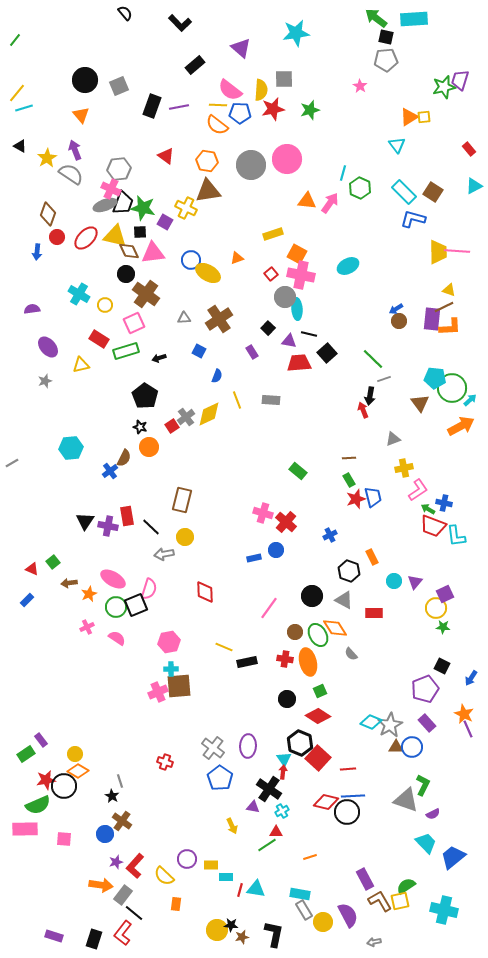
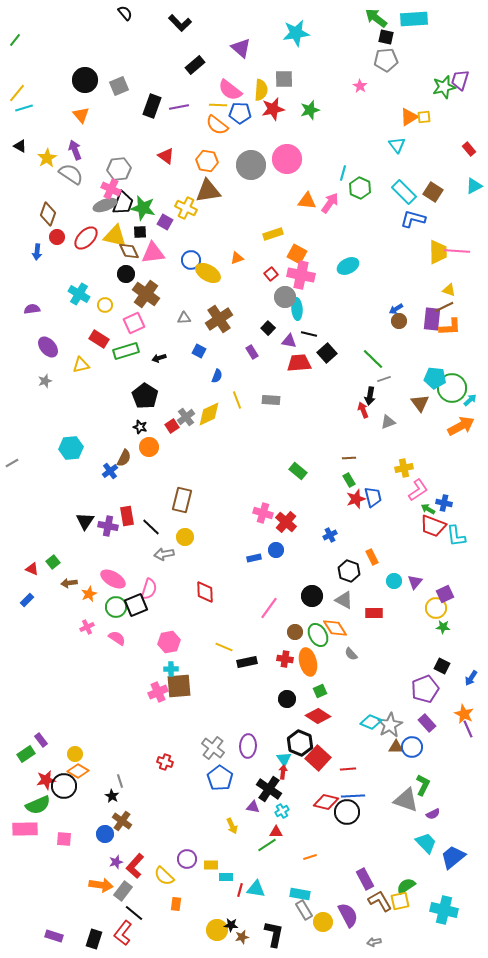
gray triangle at (393, 439): moved 5 px left, 17 px up
gray rectangle at (123, 895): moved 4 px up
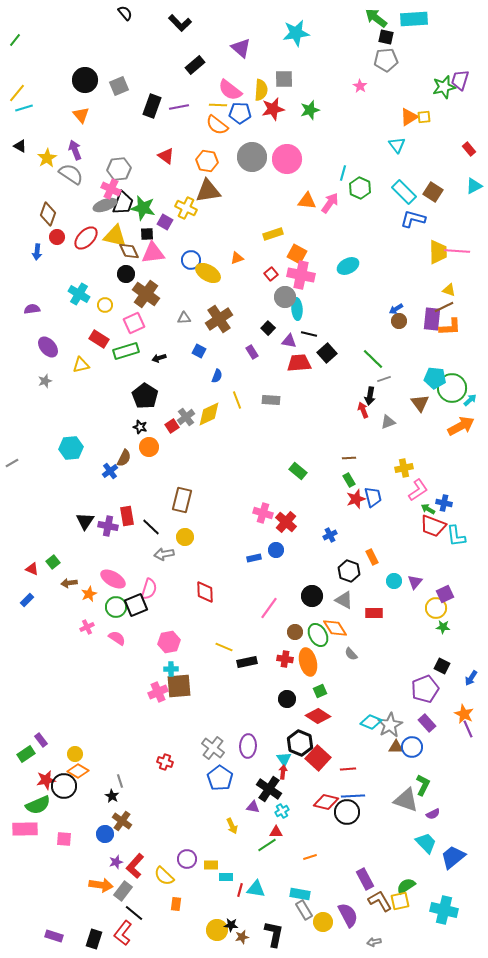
gray circle at (251, 165): moved 1 px right, 8 px up
black square at (140, 232): moved 7 px right, 2 px down
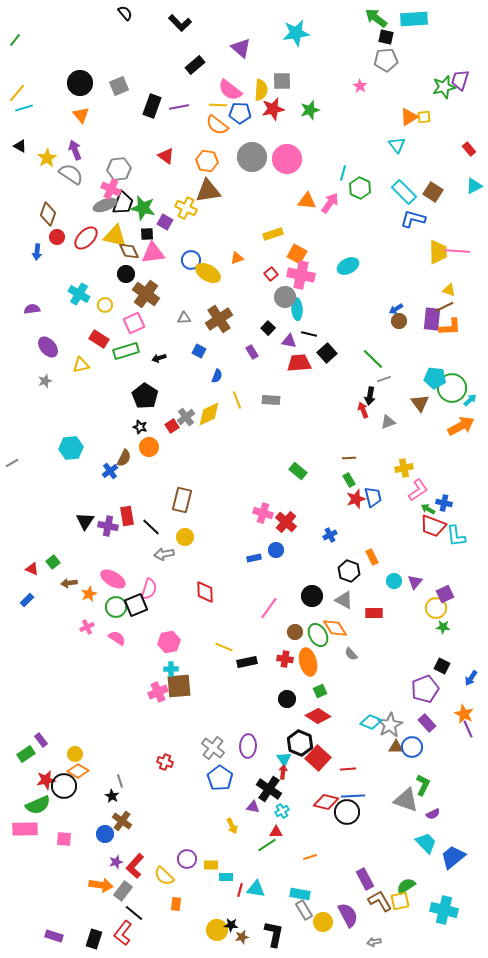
gray square at (284, 79): moved 2 px left, 2 px down
black circle at (85, 80): moved 5 px left, 3 px down
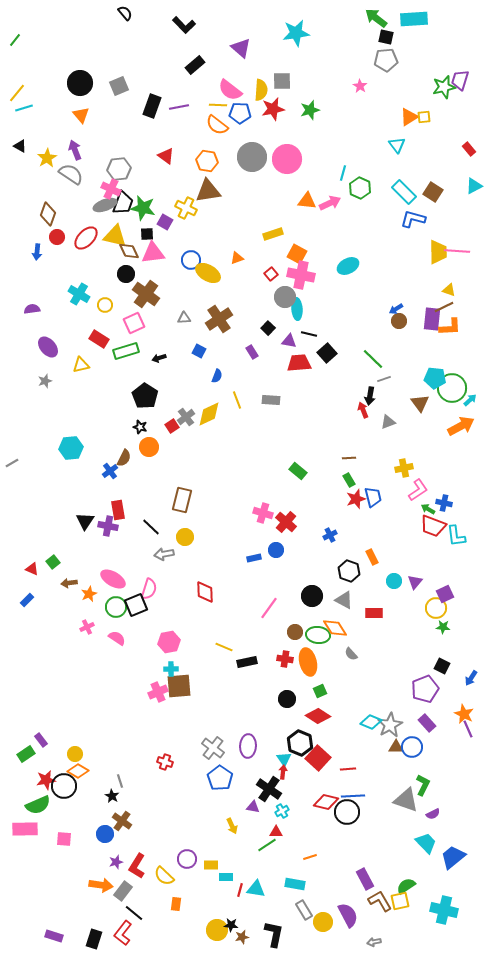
black L-shape at (180, 23): moved 4 px right, 2 px down
pink arrow at (330, 203): rotated 30 degrees clockwise
red rectangle at (127, 516): moved 9 px left, 6 px up
green ellipse at (318, 635): rotated 55 degrees counterclockwise
red L-shape at (135, 866): moved 2 px right; rotated 10 degrees counterclockwise
cyan rectangle at (300, 894): moved 5 px left, 10 px up
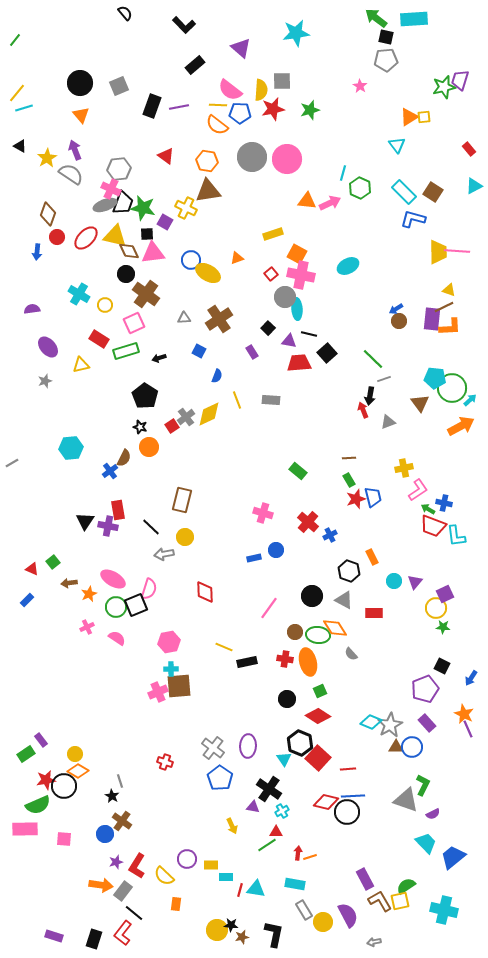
red cross at (286, 522): moved 22 px right
red arrow at (283, 772): moved 15 px right, 81 px down
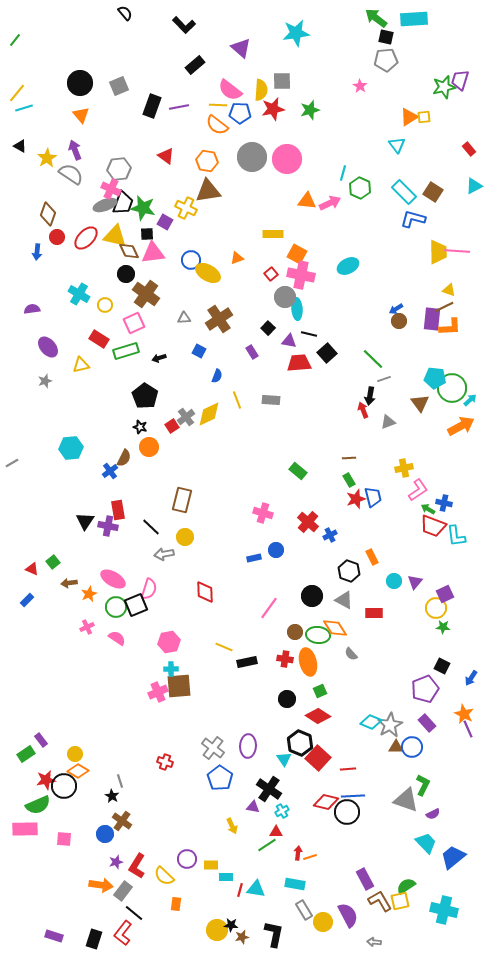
yellow rectangle at (273, 234): rotated 18 degrees clockwise
gray arrow at (374, 942): rotated 16 degrees clockwise
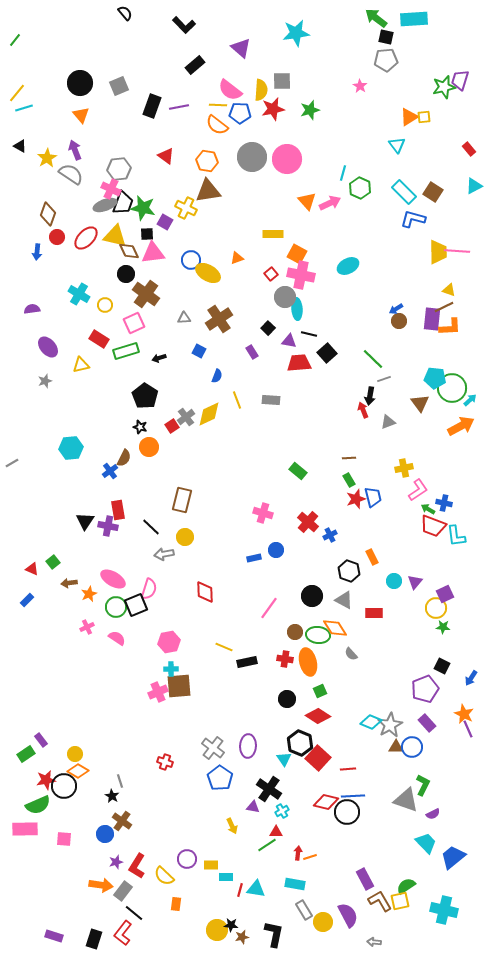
orange triangle at (307, 201): rotated 42 degrees clockwise
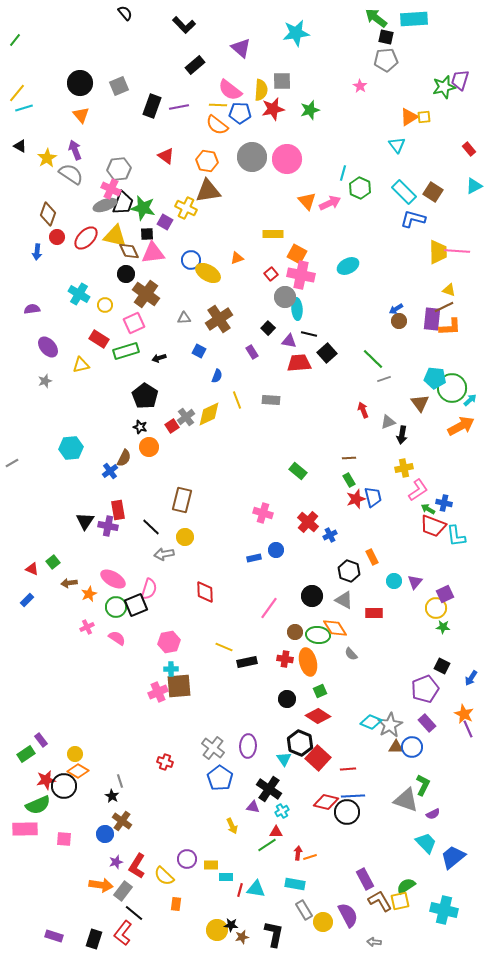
black arrow at (370, 396): moved 32 px right, 39 px down
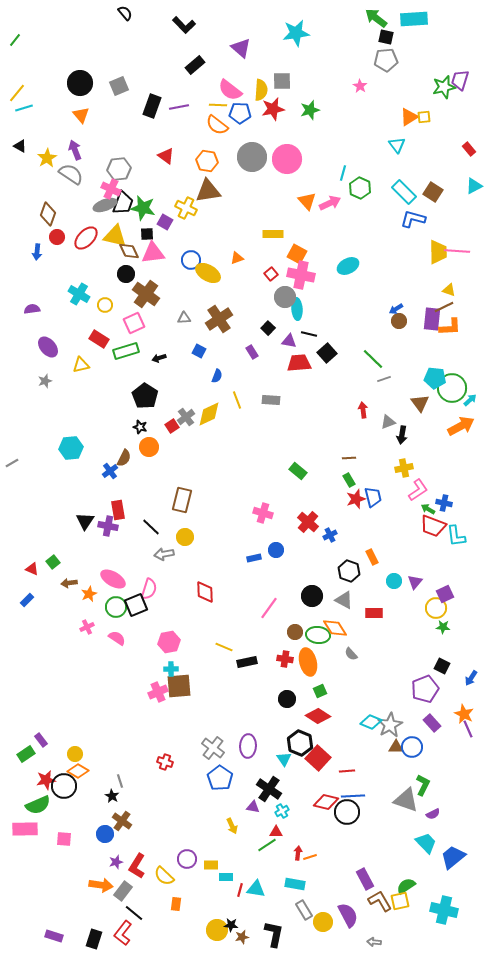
red arrow at (363, 410): rotated 14 degrees clockwise
purple rectangle at (427, 723): moved 5 px right
red line at (348, 769): moved 1 px left, 2 px down
